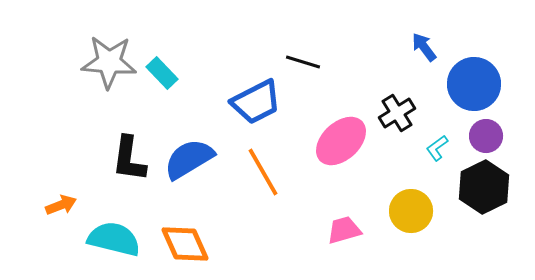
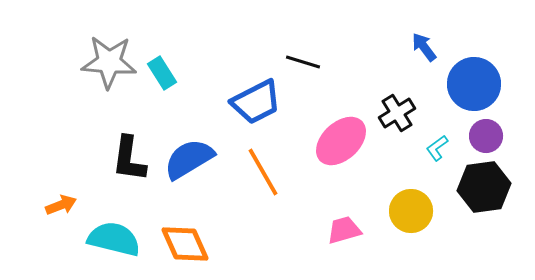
cyan rectangle: rotated 12 degrees clockwise
black hexagon: rotated 18 degrees clockwise
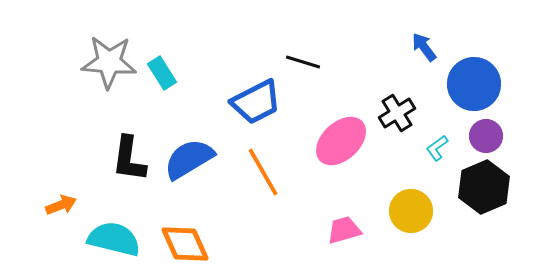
black hexagon: rotated 15 degrees counterclockwise
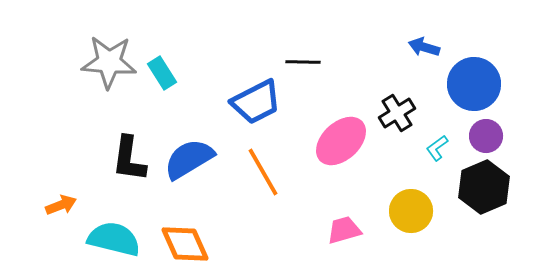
blue arrow: rotated 36 degrees counterclockwise
black line: rotated 16 degrees counterclockwise
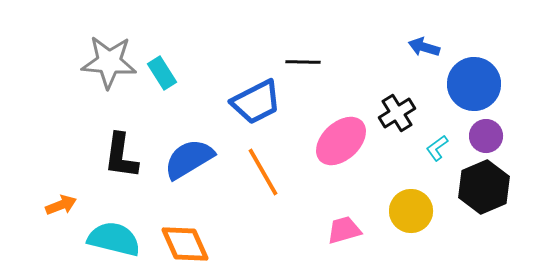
black L-shape: moved 8 px left, 3 px up
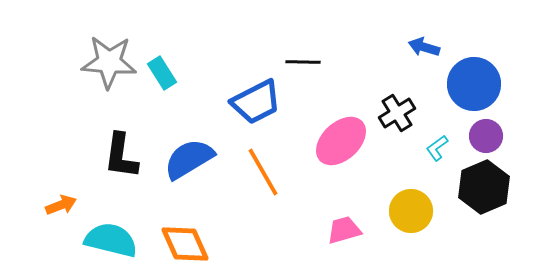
cyan semicircle: moved 3 px left, 1 px down
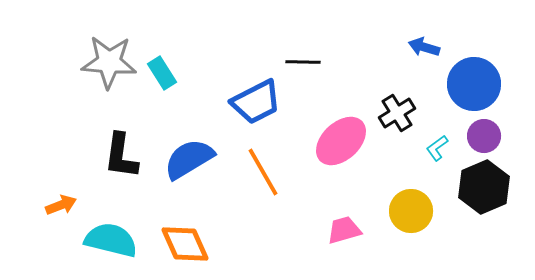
purple circle: moved 2 px left
